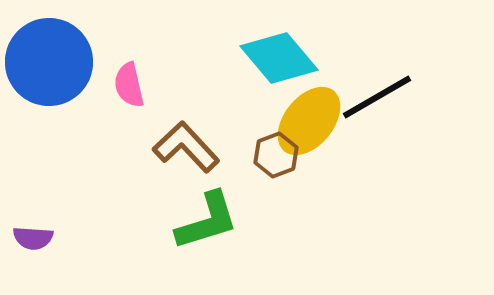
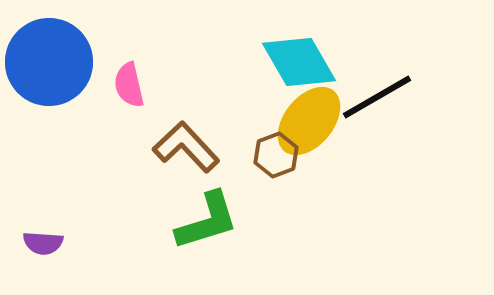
cyan diamond: moved 20 px right, 4 px down; rotated 10 degrees clockwise
purple semicircle: moved 10 px right, 5 px down
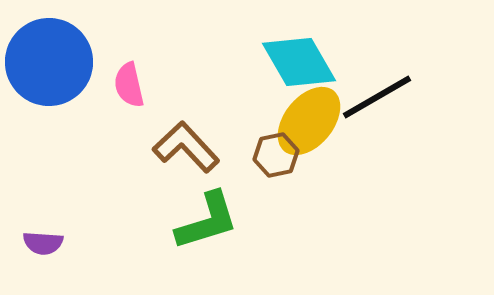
brown hexagon: rotated 9 degrees clockwise
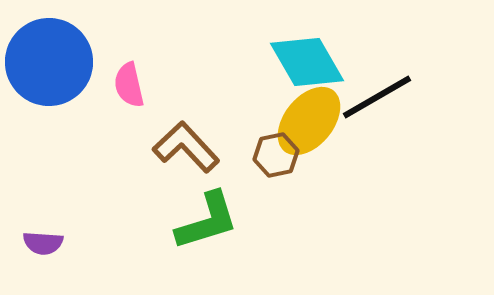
cyan diamond: moved 8 px right
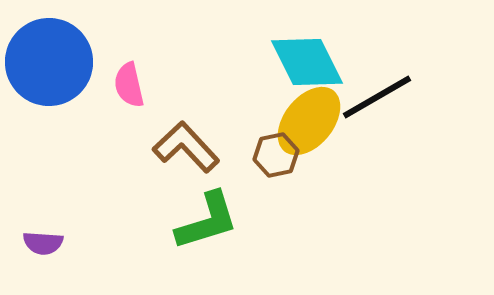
cyan diamond: rotated 4 degrees clockwise
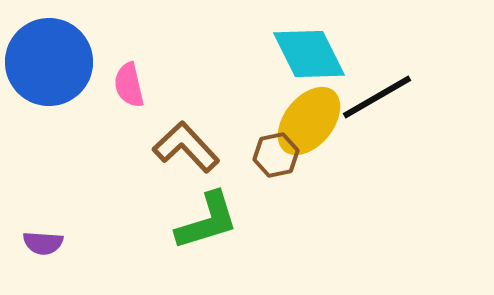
cyan diamond: moved 2 px right, 8 px up
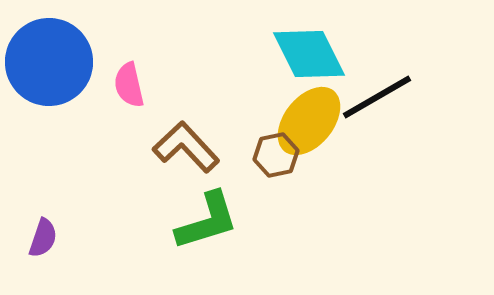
purple semicircle: moved 5 px up; rotated 75 degrees counterclockwise
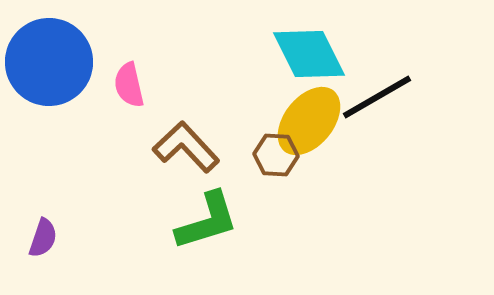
brown hexagon: rotated 15 degrees clockwise
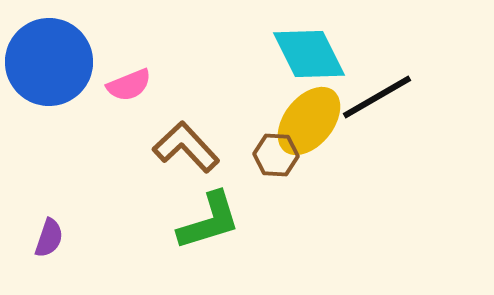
pink semicircle: rotated 99 degrees counterclockwise
green L-shape: moved 2 px right
purple semicircle: moved 6 px right
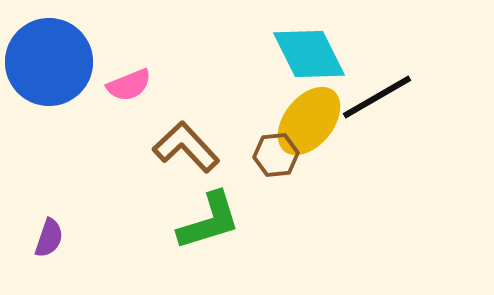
brown hexagon: rotated 9 degrees counterclockwise
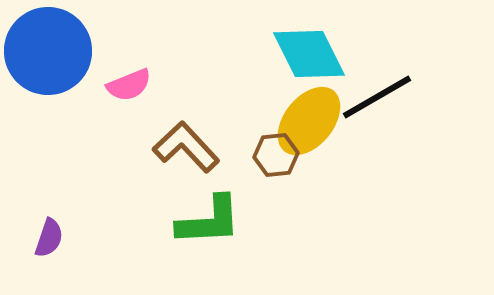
blue circle: moved 1 px left, 11 px up
green L-shape: rotated 14 degrees clockwise
